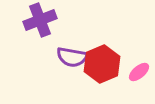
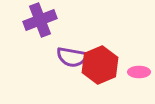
red hexagon: moved 2 px left, 1 px down
pink ellipse: rotated 40 degrees clockwise
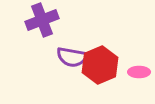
purple cross: moved 2 px right
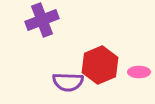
purple semicircle: moved 4 px left, 25 px down; rotated 8 degrees counterclockwise
